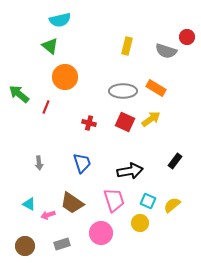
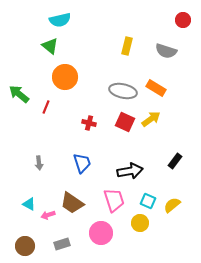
red circle: moved 4 px left, 17 px up
gray ellipse: rotated 12 degrees clockwise
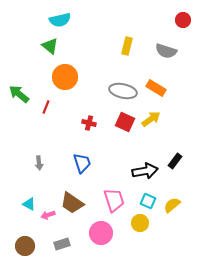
black arrow: moved 15 px right
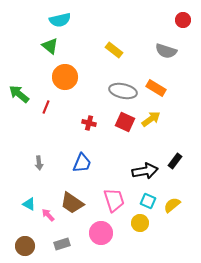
yellow rectangle: moved 13 px left, 4 px down; rotated 66 degrees counterclockwise
blue trapezoid: rotated 40 degrees clockwise
pink arrow: rotated 64 degrees clockwise
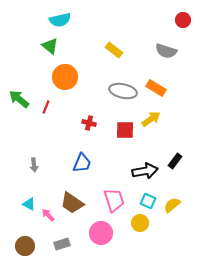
green arrow: moved 5 px down
red square: moved 8 px down; rotated 24 degrees counterclockwise
gray arrow: moved 5 px left, 2 px down
